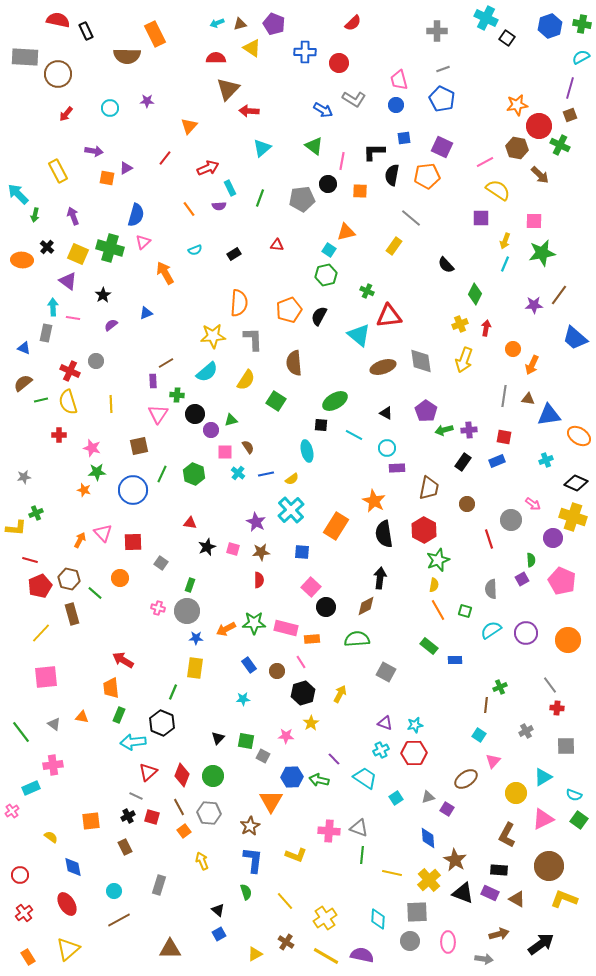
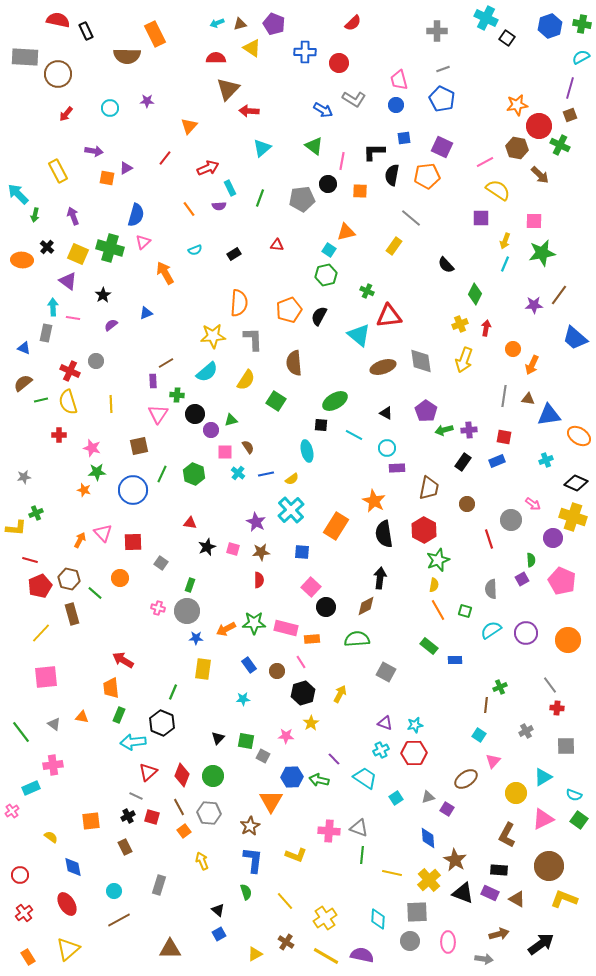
yellow rectangle at (195, 668): moved 8 px right, 1 px down
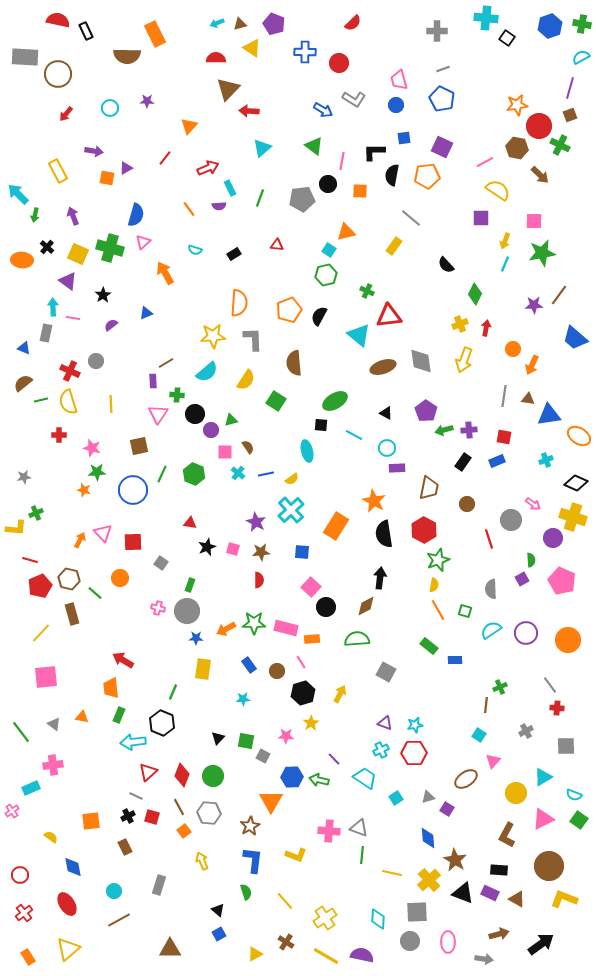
cyan cross at (486, 18): rotated 20 degrees counterclockwise
cyan semicircle at (195, 250): rotated 40 degrees clockwise
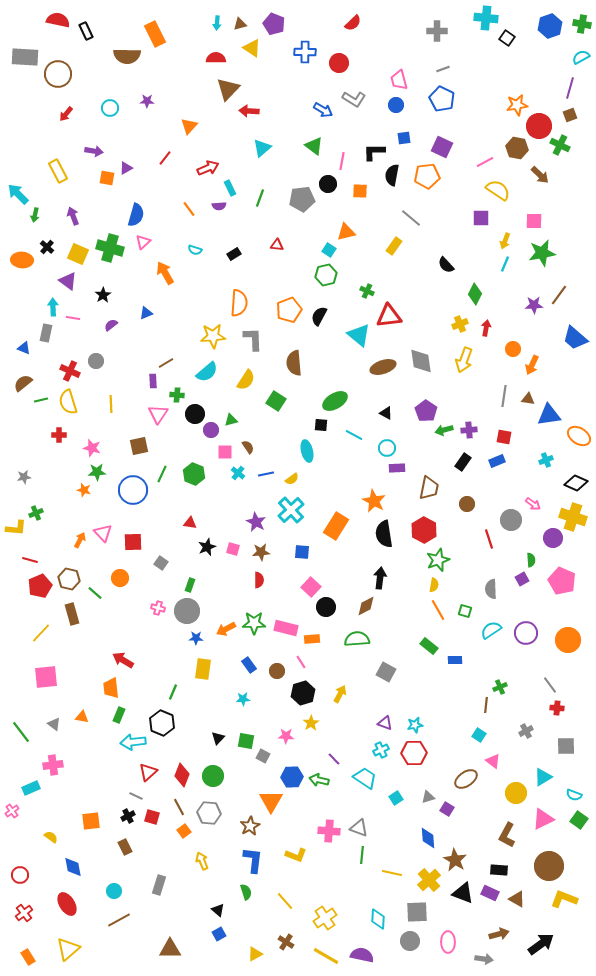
cyan arrow at (217, 23): rotated 64 degrees counterclockwise
pink triangle at (493, 761): rotated 35 degrees counterclockwise
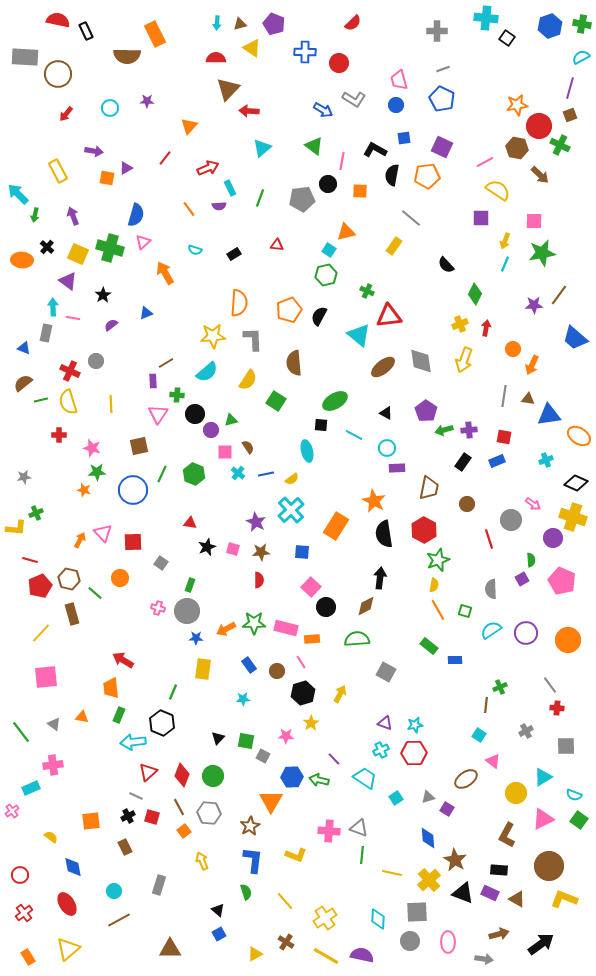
black L-shape at (374, 152): moved 1 px right, 2 px up; rotated 30 degrees clockwise
brown ellipse at (383, 367): rotated 20 degrees counterclockwise
yellow semicircle at (246, 380): moved 2 px right
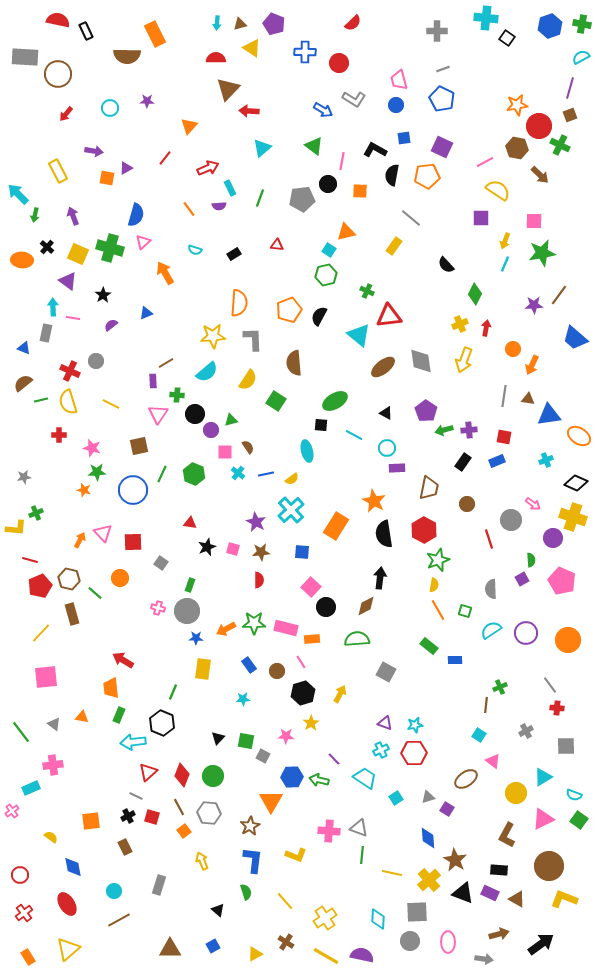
yellow line at (111, 404): rotated 60 degrees counterclockwise
blue square at (219, 934): moved 6 px left, 12 px down
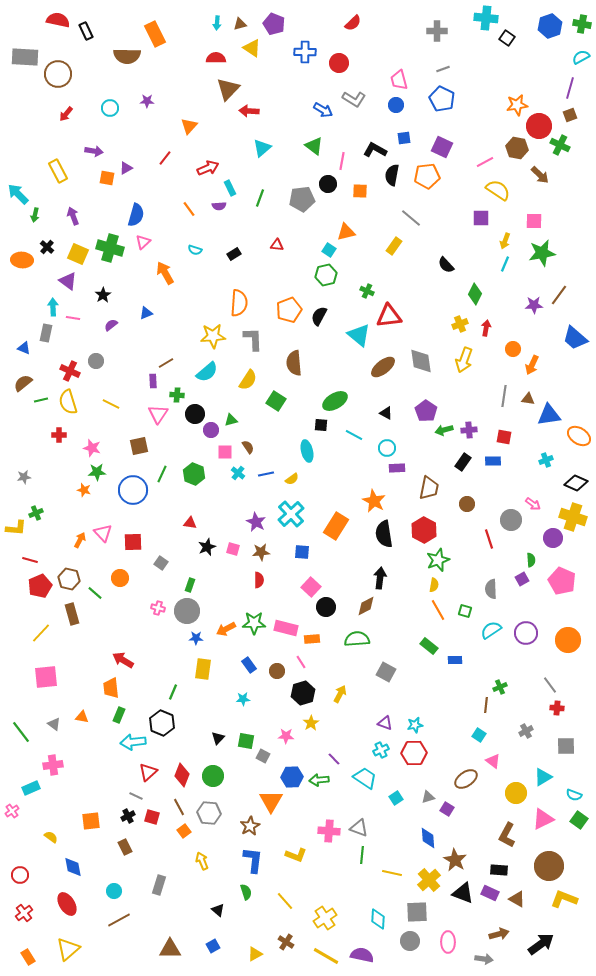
blue rectangle at (497, 461): moved 4 px left; rotated 21 degrees clockwise
cyan cross at (291, 510): moved 4 px down
green arrow at (319, 780): rotated 18 degrees counterclockwise
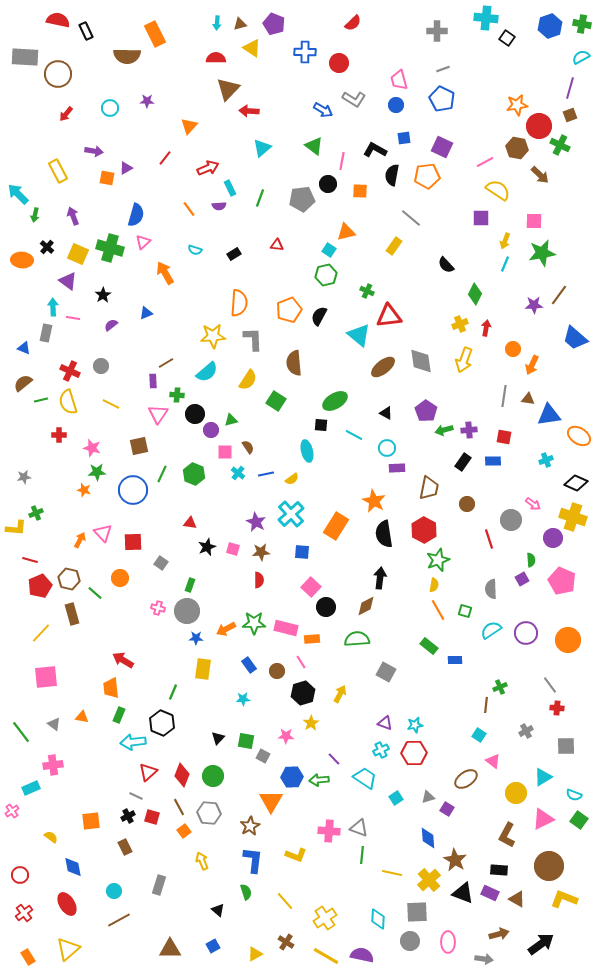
gray circle at (96, 361): moved 5 px right, 5 px down
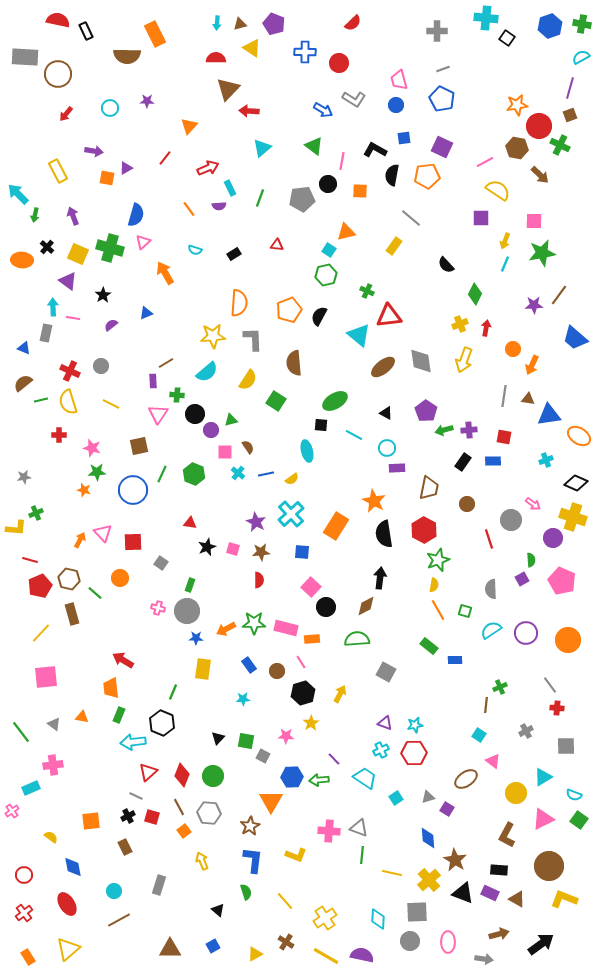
red circle at (20, 875): moved 4 px right
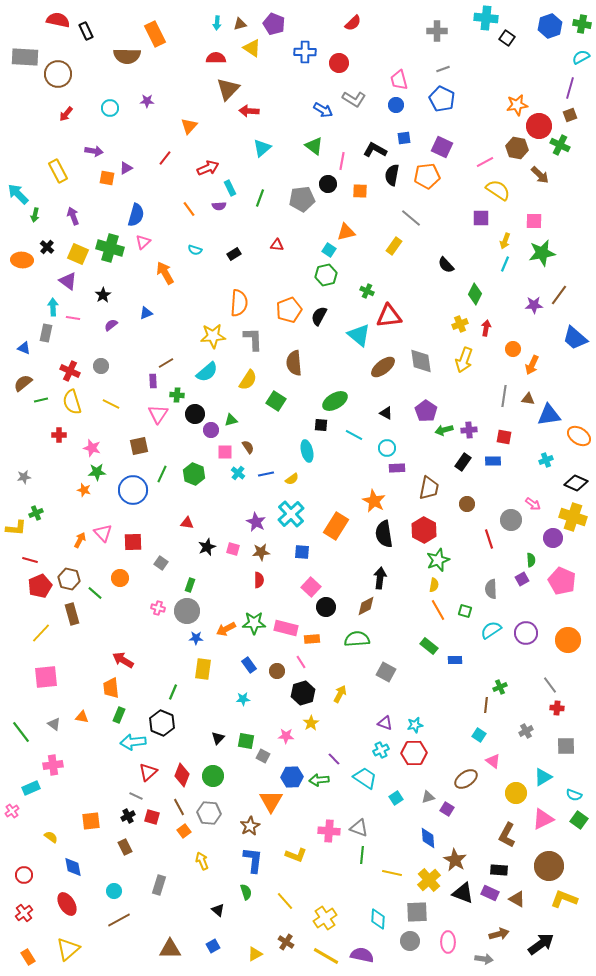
yellow semicircle at (68, 402): moved 4 px right
red triangle at (190, 523): moved 3 px left
